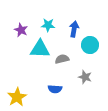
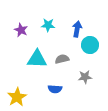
blue arrow: moved 3 px right
cyan triangle: moved 3 px left, 10 px down
gray star: rotated 24 degrees counterclockwise
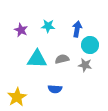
cyan star: moved 1 px down
gray star: moved 12 px up; rotated 16 degrees clockwise
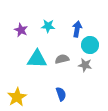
blue semicircle: moved 6 px right, 5 px down; rotated 112 degrees counterclockwise
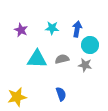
cyan star: moved 4 px right, 2 px down
yellow star: rotated 18 degrees clockwise
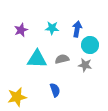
purple star: rotated 24 degrees clockwise
blue semicircle: moved 6 px left, 4 px up
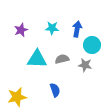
cyan circle: moved 2 px right
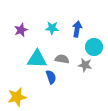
cyan circle: moved 2 px right, 2 px down
gray semicircle: rotated 24 degrees clockwise
blue semicircle: moved 4 px left, 13 px up
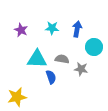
purple star: rotated 24 degrees counterclockwise
gray star: moved 4 px left, 4 px down
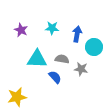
blue arrow: moved 5 px down
blue semicircle: moved 4 px right; rotated 24 degrees counterclockwise
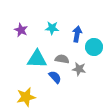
gray star: moved 2 px left
yellow star: moved 9 px right
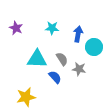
purple star: moved 5 px left, 2 px up
blue arrow: moved 1 px right
gray semicircle: rotated 48 degrees clockwise
